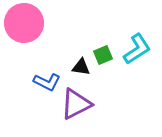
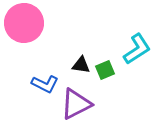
green square: moved 2 px right, 15 px down
black triangle: moved 2 px up
blue L-shape: moved 2 px left, 2 px down
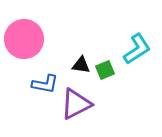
pink circle: moved 16 px down
blue L-shape: rotated 16 degrees counterclockwise
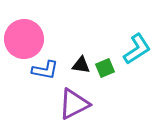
green square: moved 2 px up
blue L-shape: moved 14 px up
purple triangle: moved 2 px left
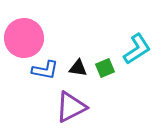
pink circle: moved 1 px up
black triangle: moved 3 px left, 3 px down
purple triangle: moved 3 px left, 3 px down
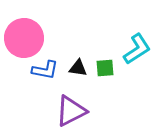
green square: rotated 18 degrees clockwise
purple triangle: moved 4 px down
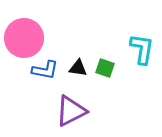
cyan L-shape: moved 5 px right; rotated 48 degrees counterclockwise
green square: rotated 24 degrees clockwise
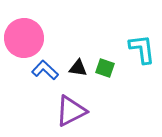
cyan L-shape: rotated 16 degrees counterclockwise
blue L-shape: rotated 148 degrees counterclockwise
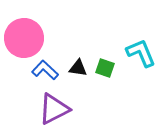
cyan L-shape: moved 1 px left, 4 px down; rotated 16 degrees counterclockwise
purple triangle: moved 17 px left, 2 px up
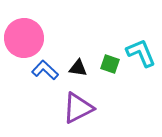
green square: moved 5 px right, 4 px up
purple triangle: moved 24 px right, 1 px up
